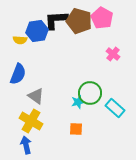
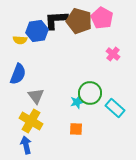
gray triangle: rotated 18 degrees clockwise
cyan star: moved 1 px left
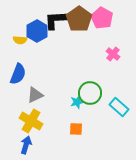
brown pentagon: moved 2 px up; rotated 20 degrees clockwise
blue hexagon: rotated 20 degrees counterclockwise
gray triangle: moved 1 px left, 1 px up; rotated 42 degrees clockwise
cyan rectangle: moved 4 px right, 1 px up
blue arrow: rotated 30 degrees clockwise
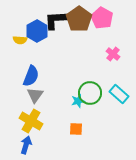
blue semicircle: moved 13 px right, 2 px down
gray triangle: rotated 30 degrees counterclockwise
cyan star: moved 1 px right, 1 px up
cyan rectangle: moved 13 px up
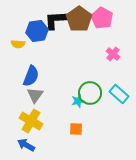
blue hexagon: rotated 20 degrees clockwise
yellow semicircle: moved 2 px left, 4 px down
blue arrow: rotated 78 degrees counterclockwise
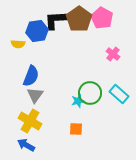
yellow cross: moved 1 px left
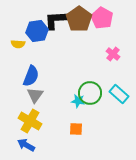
cyan star: rotated 24 degrees clockwise
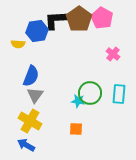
cyan rectangle: rotated 54 degrees clockwise
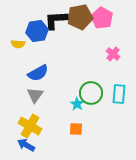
brown pentagon: moved 1 px right, 2 px up; rotated 25 degrees clockwise
blue semicircle: moved 7 px right, 3 px up; rotated 40 degrees clockwise
green circle: moved 1 px right
cyan star: moved 1 px left, 3 px down; rotated 24 degrees clockwise
yellow cross: moved 5 px down
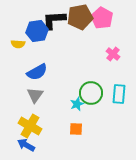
black L-shape: moved 2 px left
blue semicircle: moved 1 px left, 1 px up
cyan star: rotated 16 degrees clockwise
